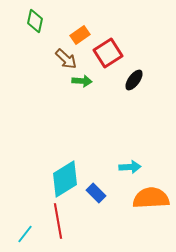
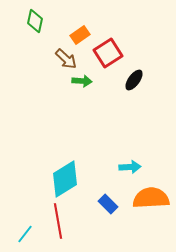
blue rectangle: moved 12 px right, 11 px down
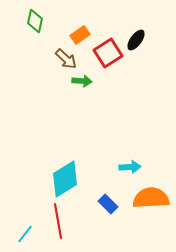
black ellipse: moved 2 px right, 40 px up
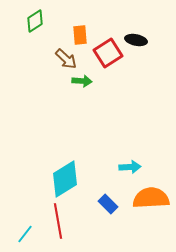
green diamond: rotated 45 degrees clockwise
orange rectangle: rotated 60 degrees counterclockwise
black ellipse: rotated 65 degrees clockwise
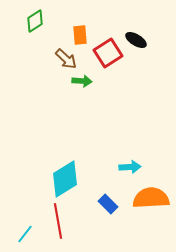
black ellipse: rotated 20 degrees clockwise
